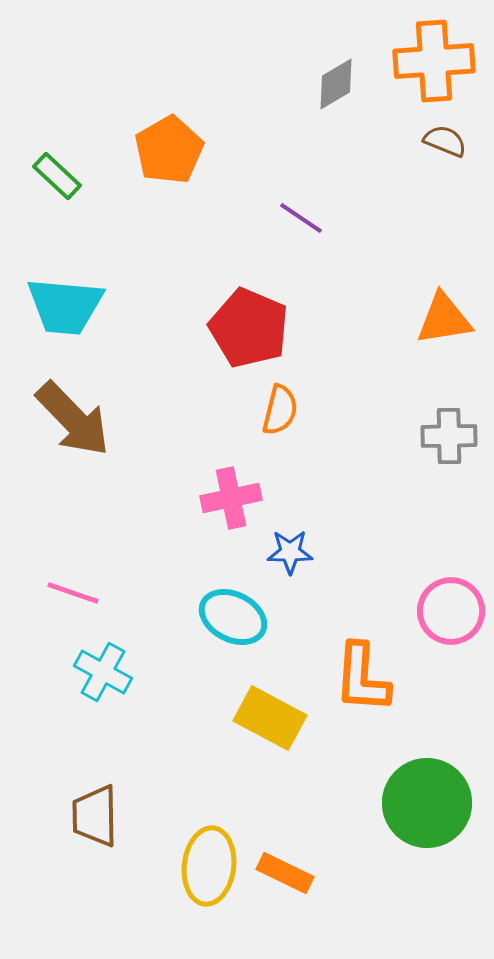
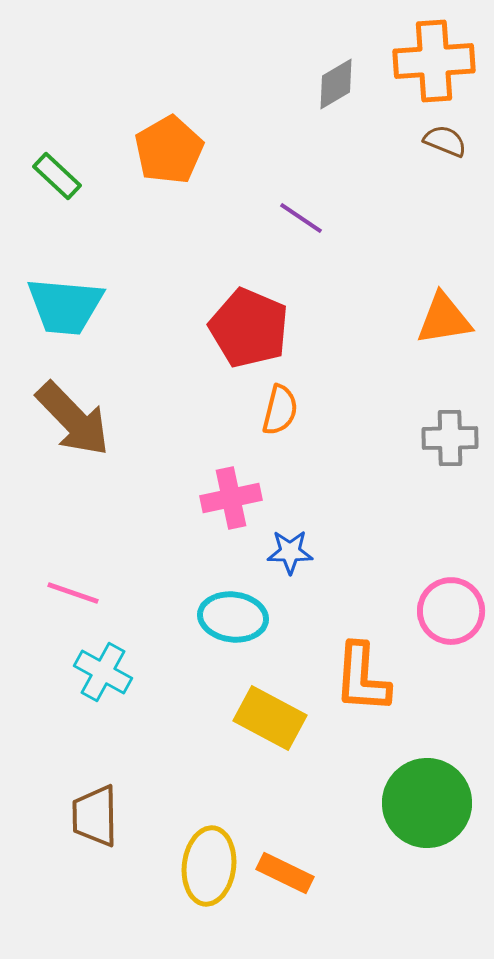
gray cross: moved 1 px right, 2 px down
cyan ellipse: rotated 20 degrees counterclockwise
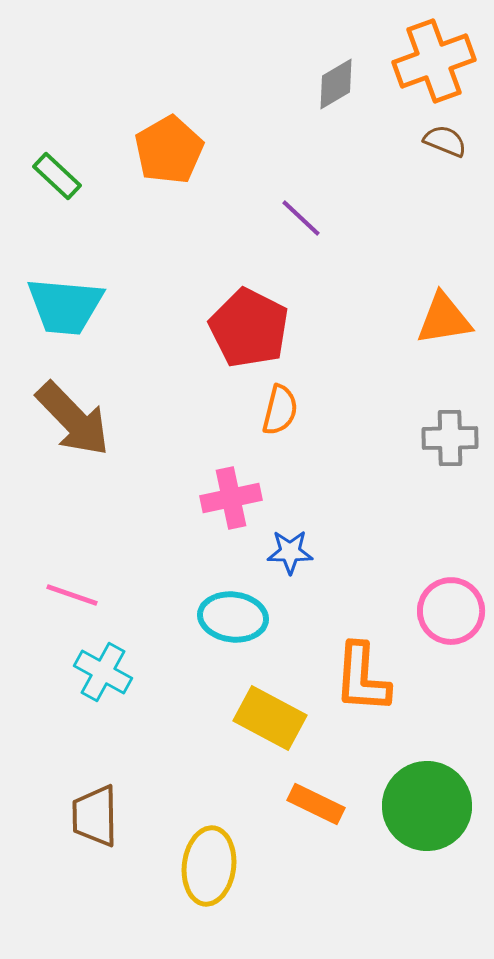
orange cross: rotated 16 degrees counterclockwise
purple line: rotated 9 degrees clockwise
red pentagon: rotated 4 degrees clockwise
pink line: moved 1 px left, 2 px down
green circle: moved 3 px down
orange rectangle: moved 31 px right, 69 px up
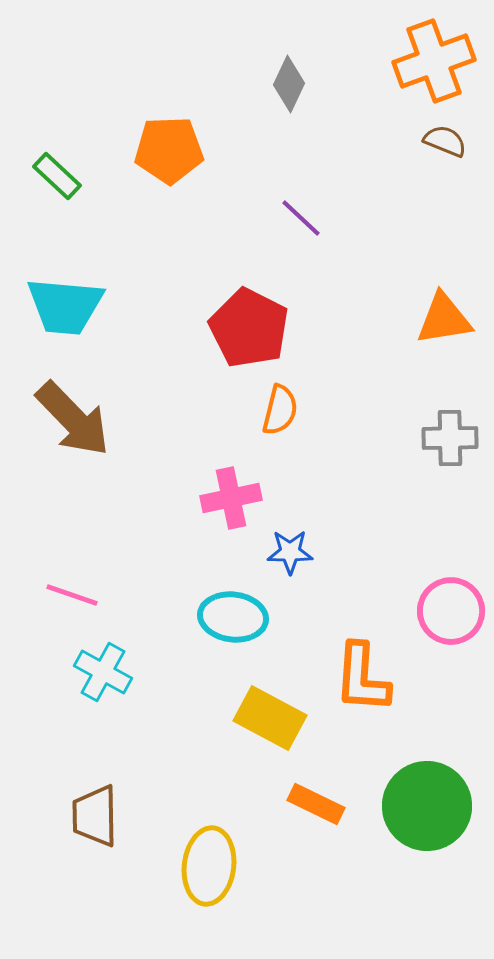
gray diamond: moved 47 px left; rotated 34 degrees counterclockwise
orange pentagon: rotated 28 degrees clockwise
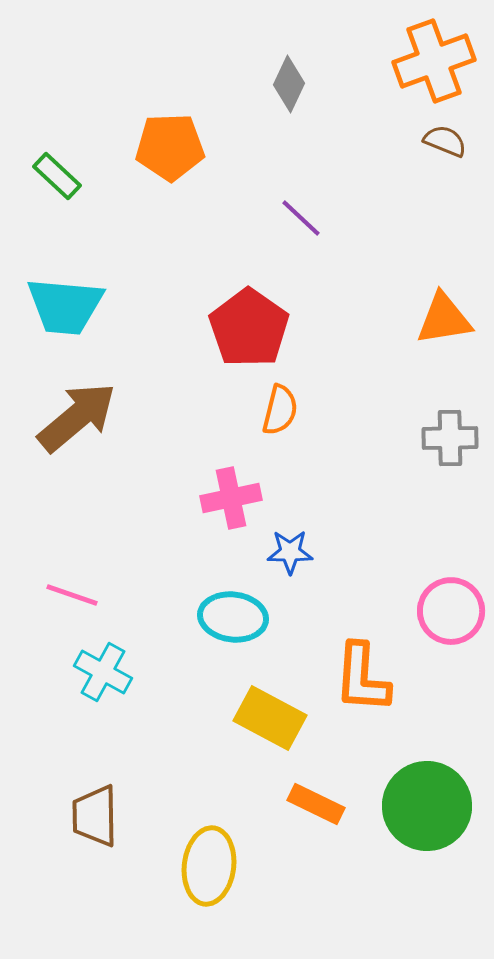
orange pentagon: moved 1 px right, 3 px up
red pentagon: rotated 8 degrees clockwise
brown arrow: moved 4 px right, 2 px up; rotated 86 degrees counterclockwise
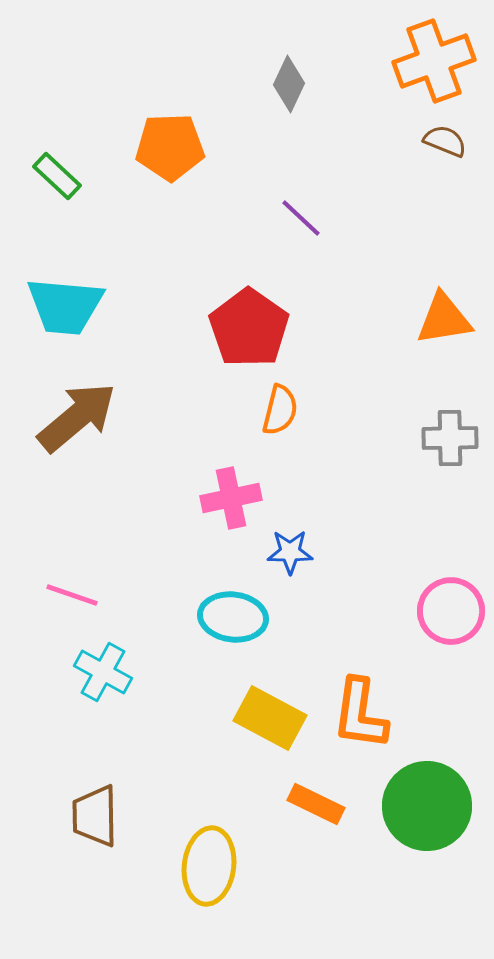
orange L-shape: moved 2 px left, 36 px down; rotated 4 degrees clockwise
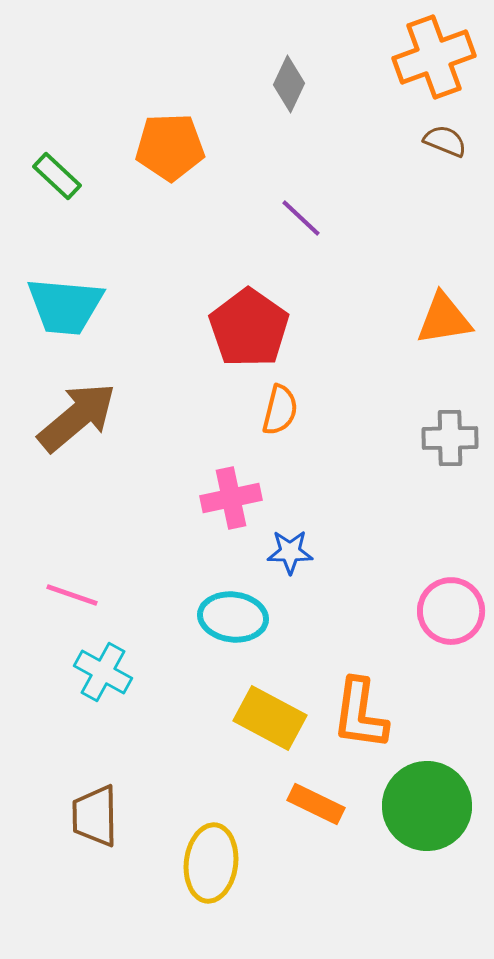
orange cross: moved 4 px up
yellow ellipse: moved 2 px right, 3 px up
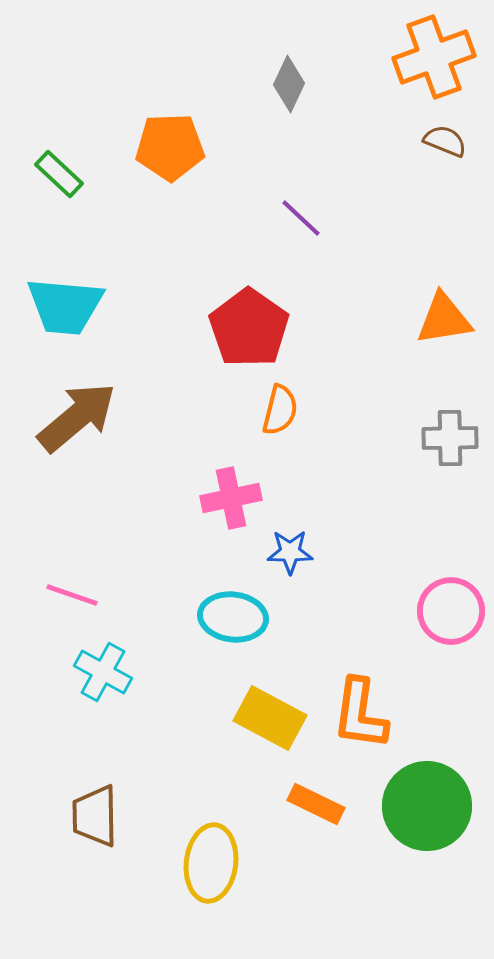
green rectangle: moved 2 px right, 2 px up
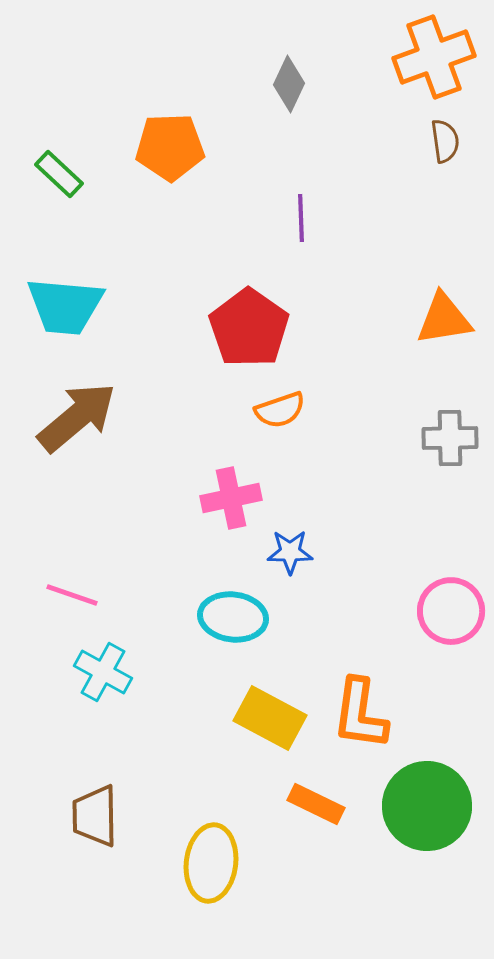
brown semicircle: rotated 60 degrees clockwise
purple line: rotated 45 degrees clockwise
orange semicircle: rotated 57 degrees clockwise
